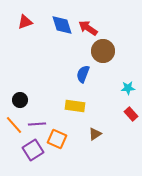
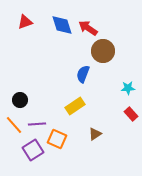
yellow rectangle: rotated 42 degrees counterclockwise
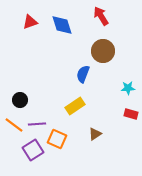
red triangle: moved 5 px right
red arrow: moved 13 px right, 12 px up; rotated 24 degrees clockwise
red rectangle: rotated 32 degrees counterclockwise
orange line: rotated 12 degrees counterclockwise
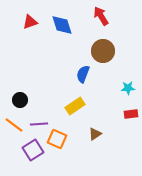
red rectangle: rotated 24 degrees counterclockwise
purple line: moved 2 px right
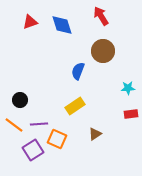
blue semicircle: moved 5 px left, 3 px up
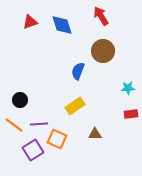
brown triangle: rotated 32 degrees clockwise
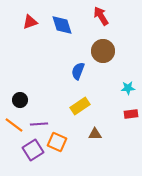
yellow rectangle: moved 5 px right
orange square: moved 3 px down
